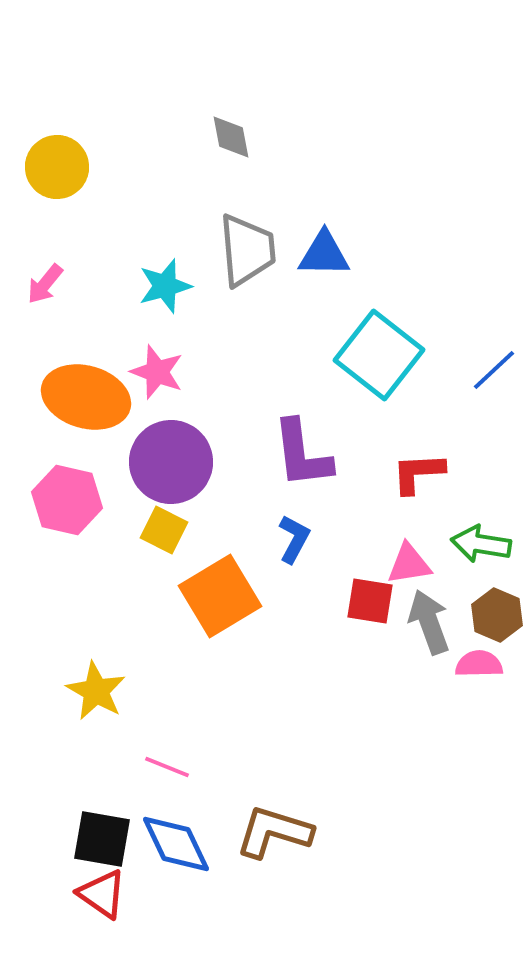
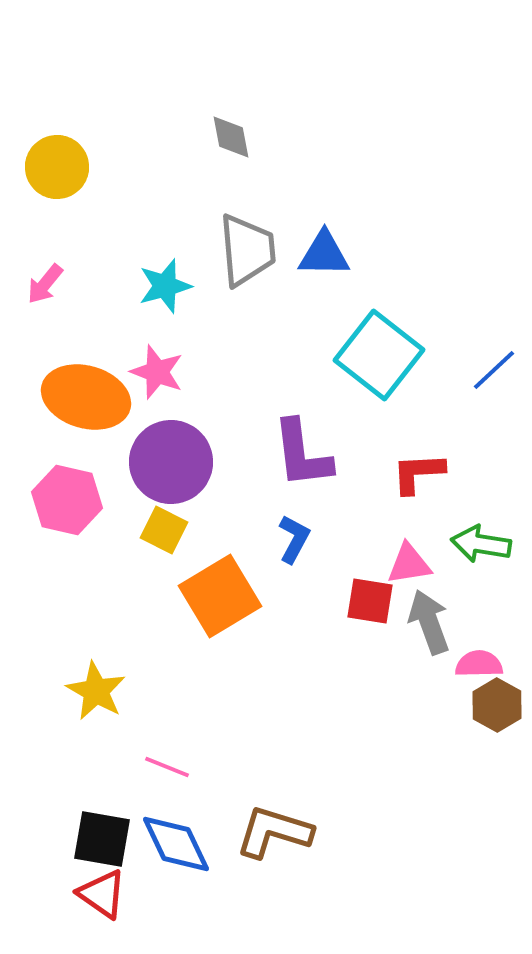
brown hexagon: moved 90 px down; rotated 6 degrees clockwise
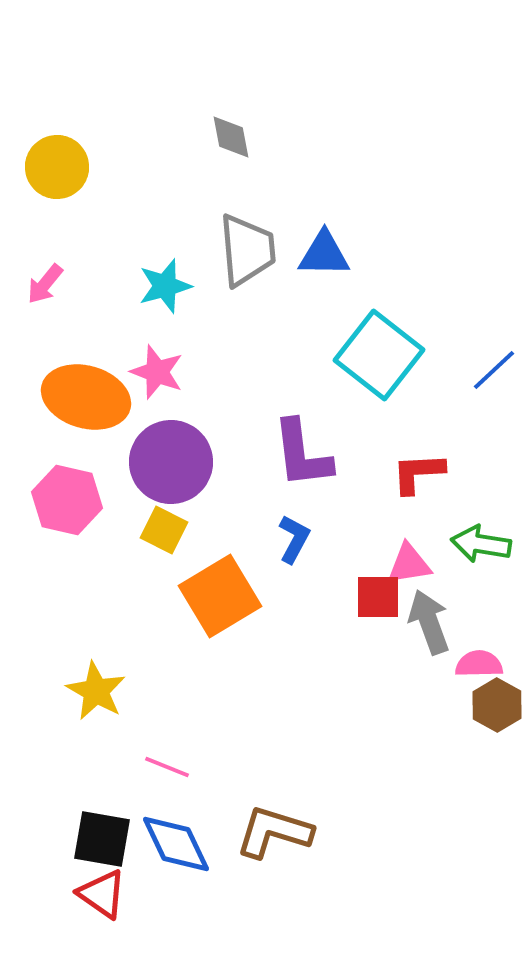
red square: moved 8 px right, 4 px up; rotated 9 degrees counterclockwise
